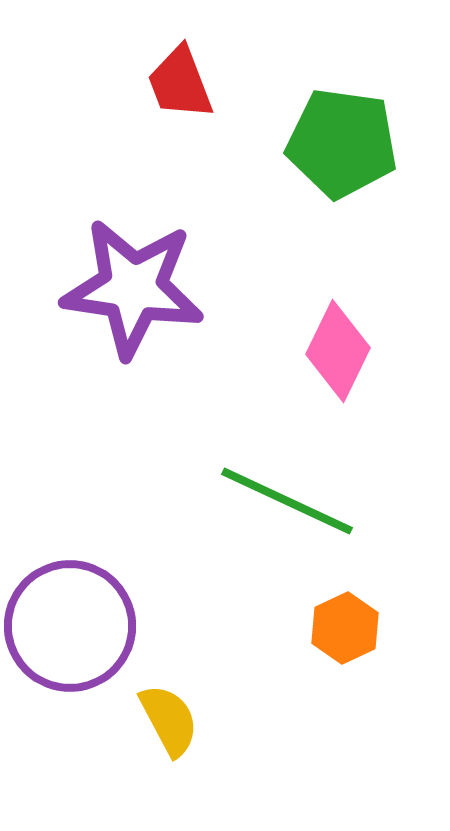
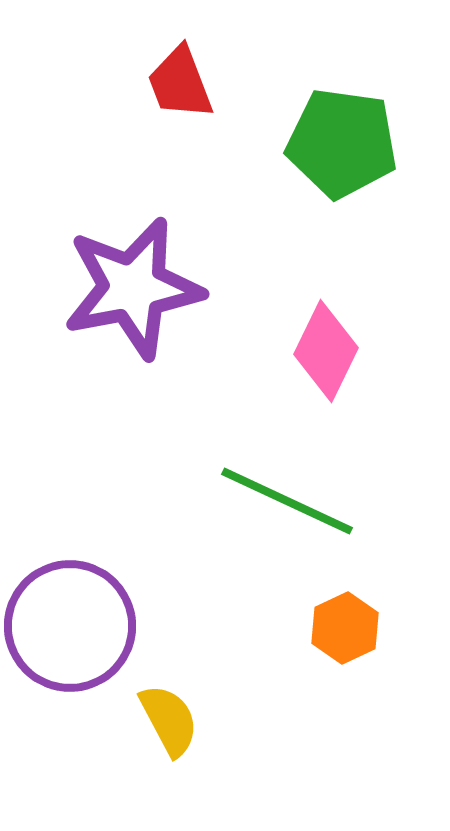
purple star: rotated 19 degrees counterclockwise
pink diamond: moved 12 px left
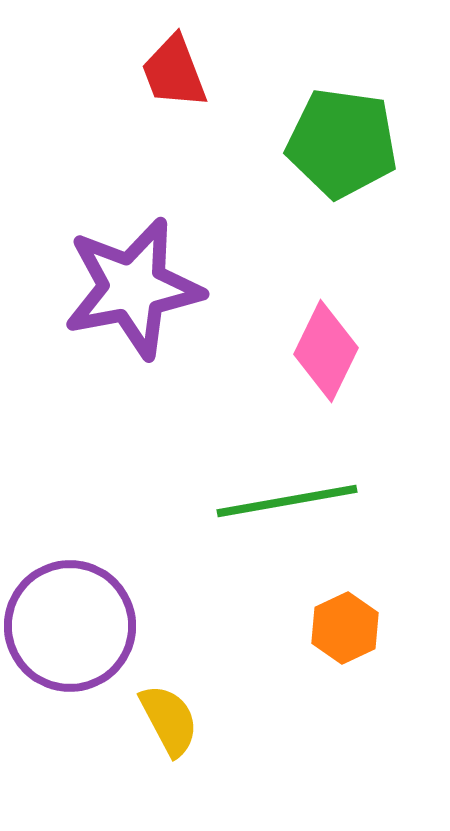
red trapezoid: moved 6 px left, 11 px up
green line: rotated 35 degrees counterclockwise
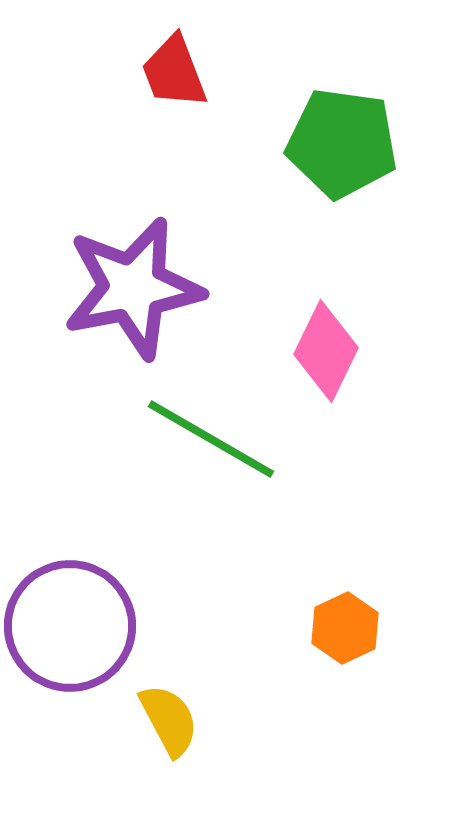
green line: moved 76 px left, 62 px up; rotated 40 degrees clockwise
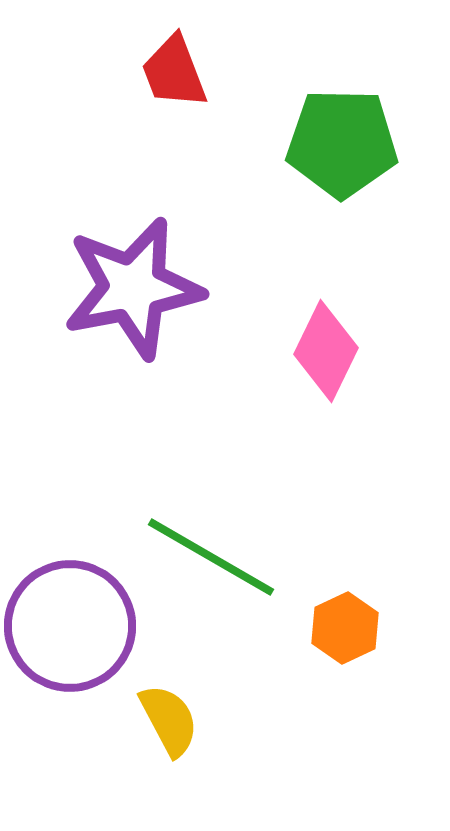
green pentagon: rotated 7 degrees counterclockwise
green line: moved 118 px down
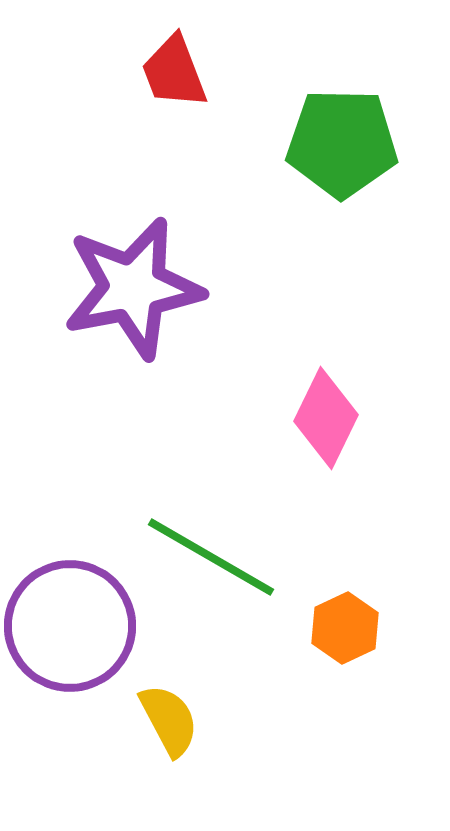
pink diamond: moved 67 px down
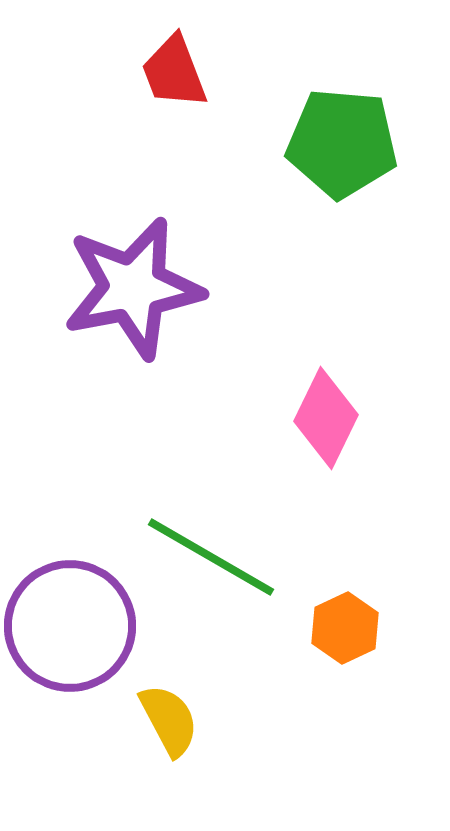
green pentagon: rotated 4 degrees clockwise
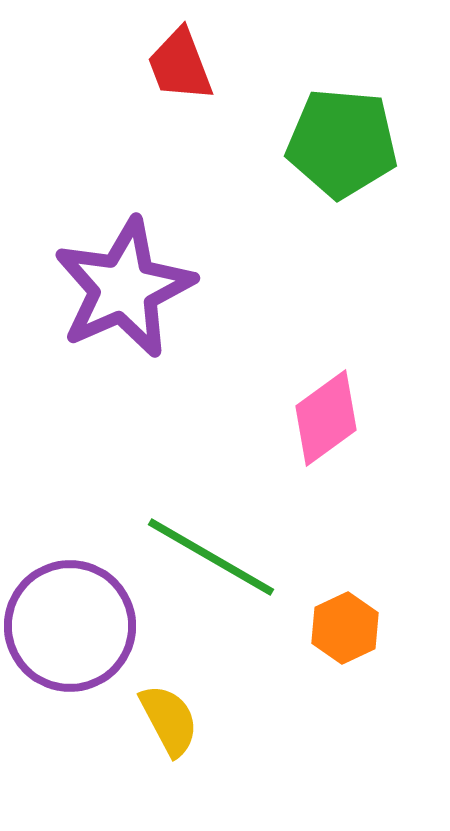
red trapezoid: moved 6 px right, 7 px up
purple star: moved 9 px left; rotated 13 degrees counterclockwise
pink diamond: rotated 28 degrees clockwise
